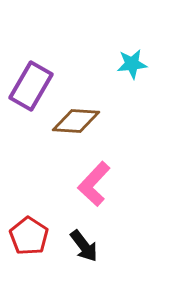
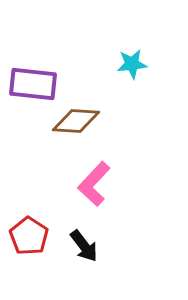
purple rectangle: moved 2 px right, 2 px up; rotated 66 degrees clockwise
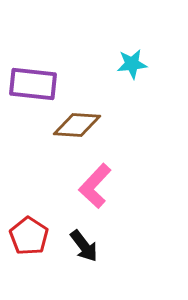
brown diamond: moved 1 px right, 4 px down
pink L-shape: moved 1 px right, 2 px down
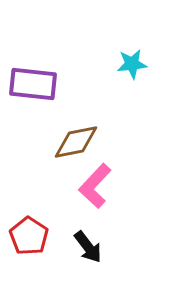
brown diamond: moved 1 px left, 17 px down; rotated 15 degrees counterclockwise
black arrow: moved 4 px right, 1 px down
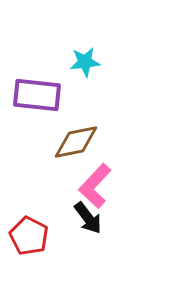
cyan star: moved 47 px left, 2 px up
purple rectangle: moved 4 px right, 11 px down
red pentagon: rotated 6 degrees counterclockwise
black arrow: moved 29 px up
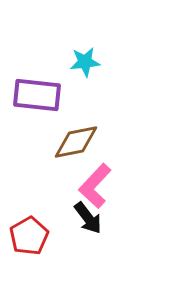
red pentagon: rotated 15 degrees clockwise
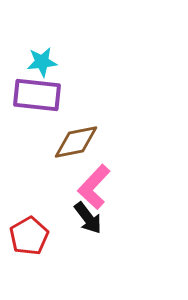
cyan star: moved 43 px left
pink L-shape: moved 1 px left, 1 px down
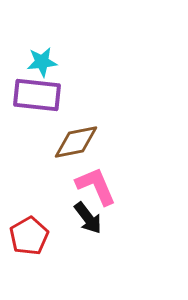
pink L-shape: moved 2 px right, 1 px up; rotated 114 degrees clockwise
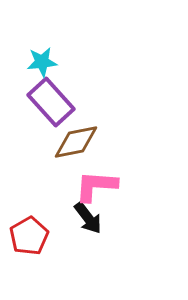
purple rectangle: moved 14 px right, 7 px down; rotated 42 degrees clockwise
pink L-shape: rotated 63 degrees counterclockwise
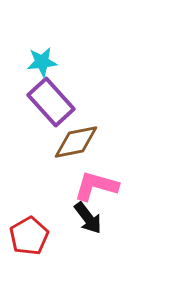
pink L-shape: rotated 12 degrees clockwise
